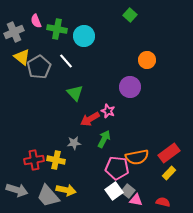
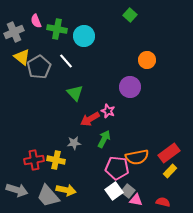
yellow rectangle: moved 1 px right, 2 px up
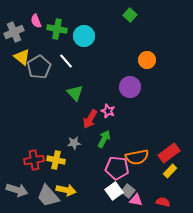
red arrow: rotated 30 degrees counterclockwise
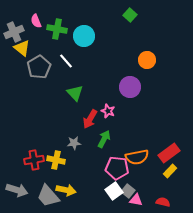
yellow triangle: moved 9 px up
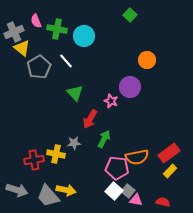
pink star: moved 3 px right, 10 px up
yellow cross: moved 6 px up
white square: rotated 12 degrees counterclockwise
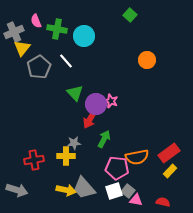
yellow triangle: rotated 30 degrees clockwise
purple circle: moved 34 px left, 17 px down
yellow cross: moved 10 px right, 2 px down; rotated 12 degrees counterclockwise
white square: rotated 30 degrees clockwise
gray trapezoid: moved 36 px right, 8 px up
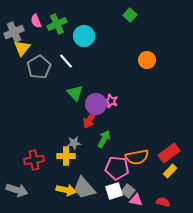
green cross: moved 5 px up; rotated 36 degrees counterclockwise
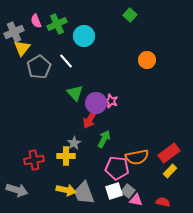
purple circle: moved 1 px up
gray star: rotated 24 degrees counterclockwise
gray trapezoid: moved 5 px down; rotated 20 degrees clockwise
